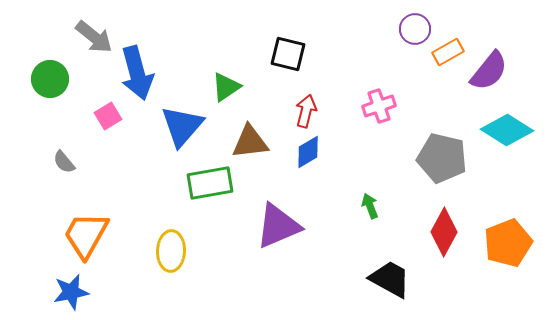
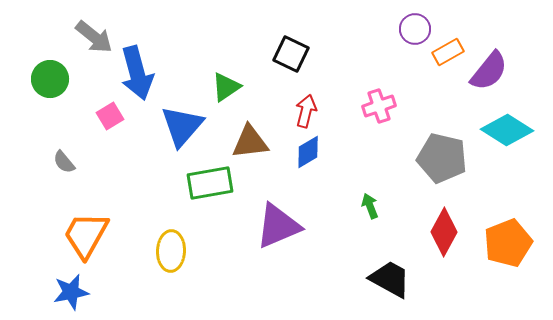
black square: moved 3 px right; rotated 12 degrees clockwise
pink square: moved 2 px right
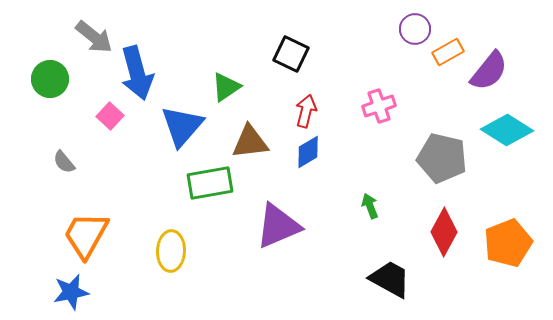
pink square: rotated 16 degrees counterclockwise
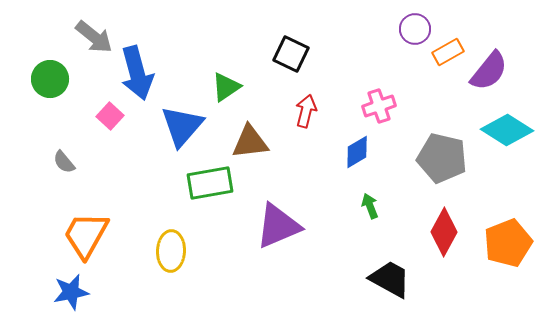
blue diamond: moved 49 px right
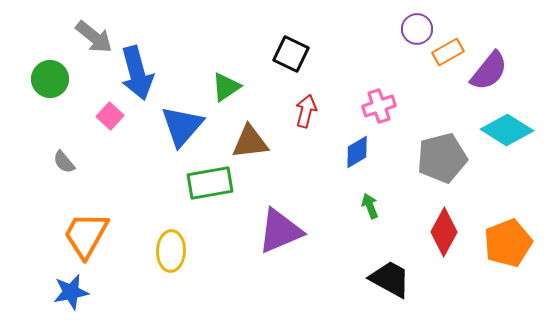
purple circle: moved 2 px right
gray pentagon: rotated 27 degrees counterclockwise
purple triangle: moved 2 px right, 5 px down
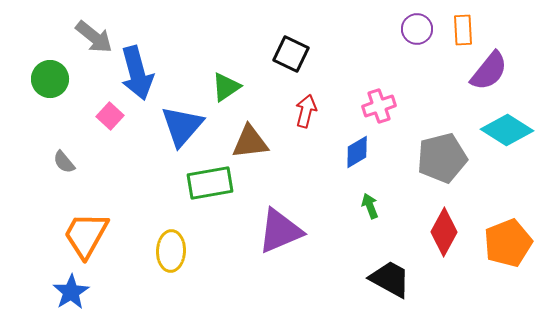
orange rectangle: moved 15 px right, 22 px up; rotated 64 degrees counterclockwise
blue star: rotated 21 degrees counterclockwise
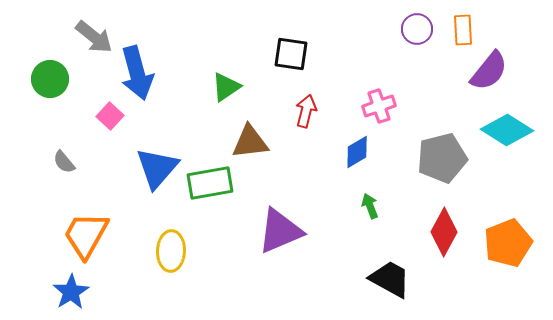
black square: rotated 18 degrees counterclockwise
blue triangle: moved 25 px left, 42 px down
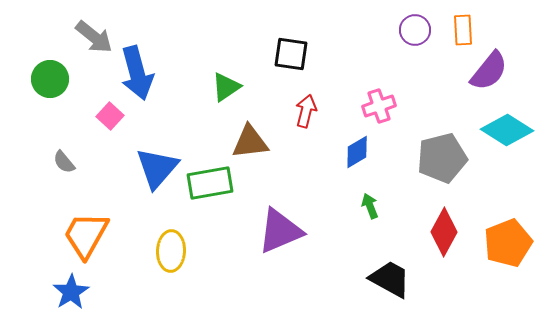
purple circle: moved 2 px left, 1 px down
